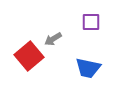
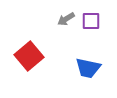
purple square: moved 1 px up
gray arrow: moved 13 px right, 20 px up
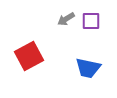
red square: rotated 12 degrees clockwise
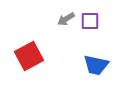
purple square: moved 1 px left
blue trapezoid: moved 8 px right, 3 px up
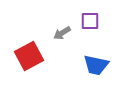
gray arrow: moved 4 px left, 14 px down
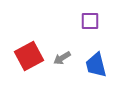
gray arrow: moved 25 px down
blue trapezoid: rotated 64 degrees clockwise
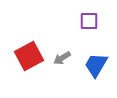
purple square: moved 1 px left
blue trapezoid: rotated 44 degrees clockwise
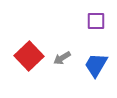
purple square: moved 7 px right
red square: rotated 16 degrees counterclockwise
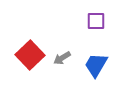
red square: moved 1 px right, 1 px up
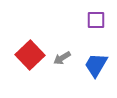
purple square: moved 1 px up
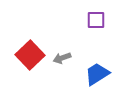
gray arrow: rotated 12 degrees clockwise
blue trapezoid: moved 1 px right, 9 px down; rotated 28 degrees clockwise
